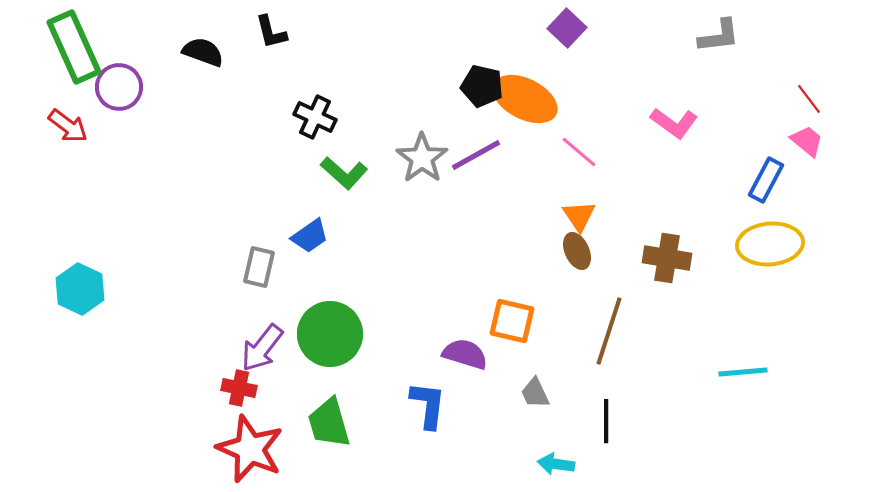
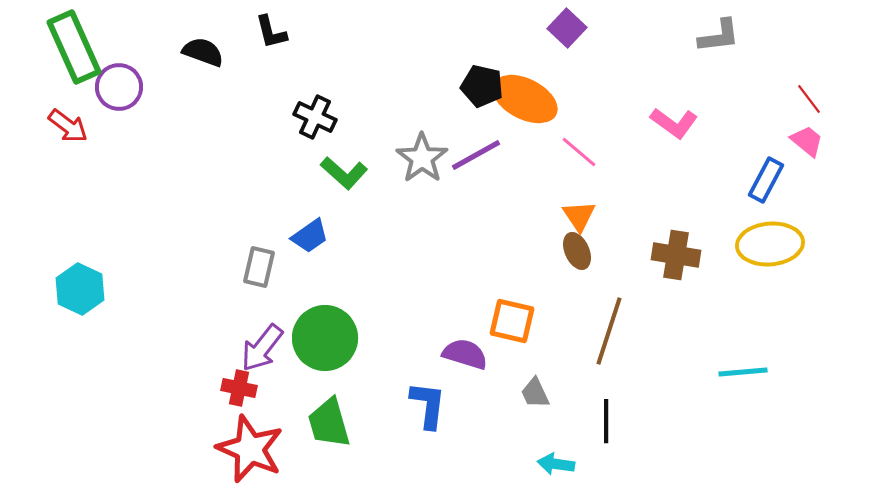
brown cross: moved 9 px right, 3 px up
green circle: moved 5 px left, 4 px down
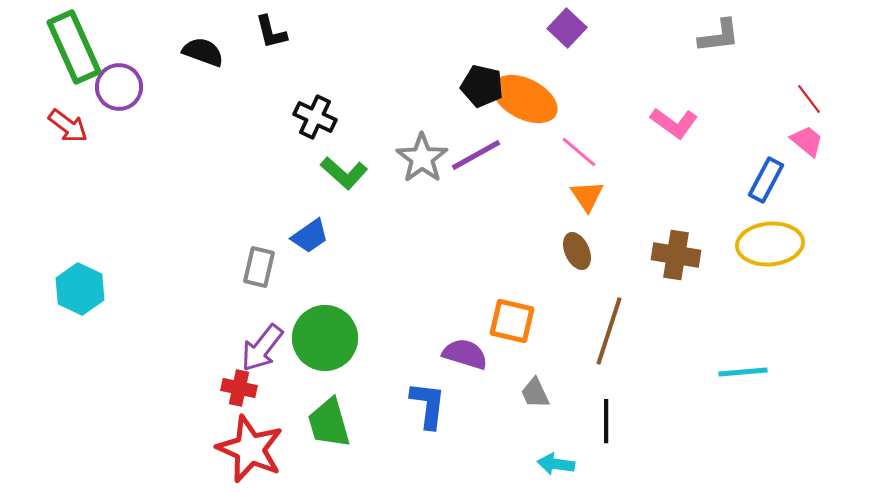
orange triangle: moved 8 px right, 20 px up
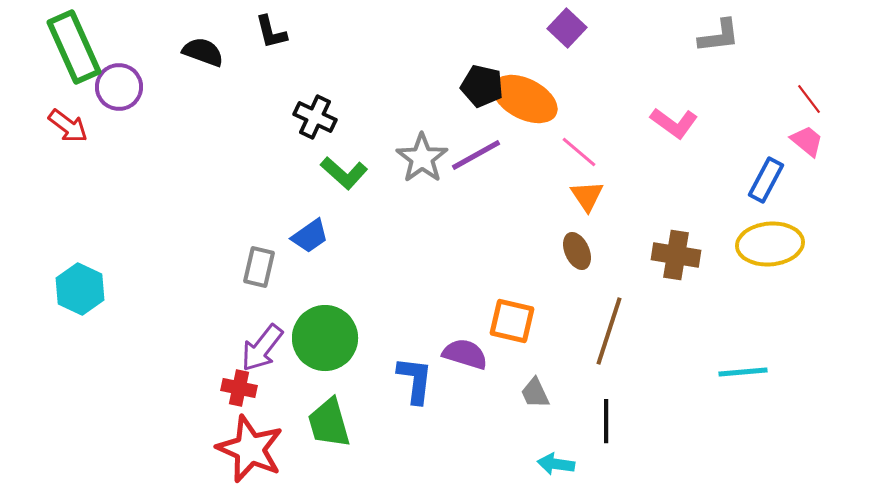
blue L-shape: moved 13 px left, 25 px up
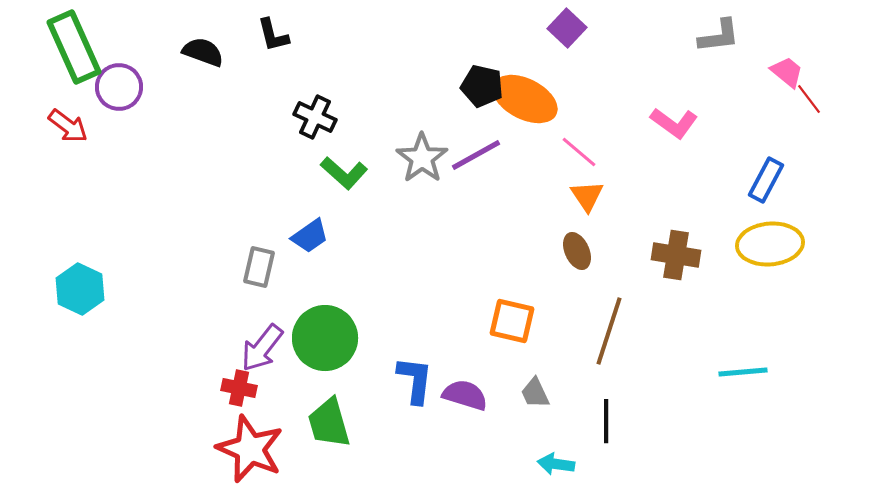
black L-shape: moved 2 px right, 3 px down
pink trapezoid: moved 20 px left, 69 px up
purple semicircle: moved 41 px down
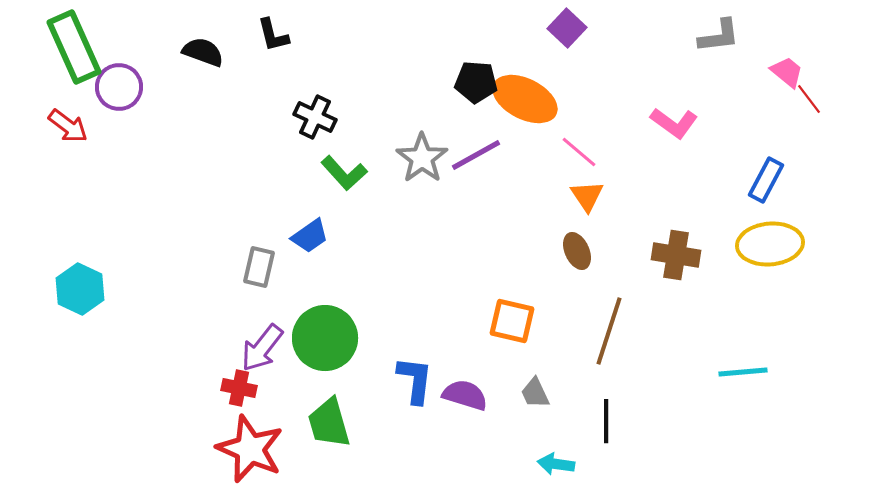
black pentagon: moved 6 px left, 4 px up; rotated 9 degrees counterclockwise
green L-shape: rotated 6 degrees clockwise
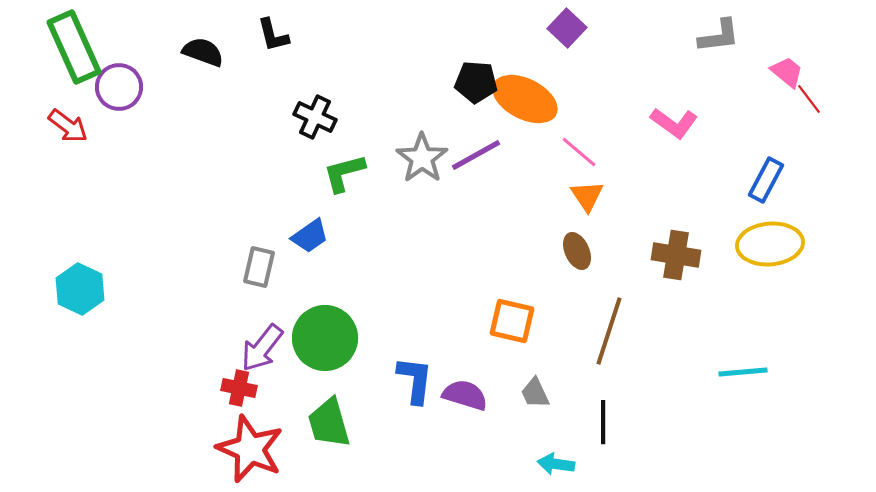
green L-shape: rotated 117 degrees clockwise
black line: moved 3 px left, 1 px down
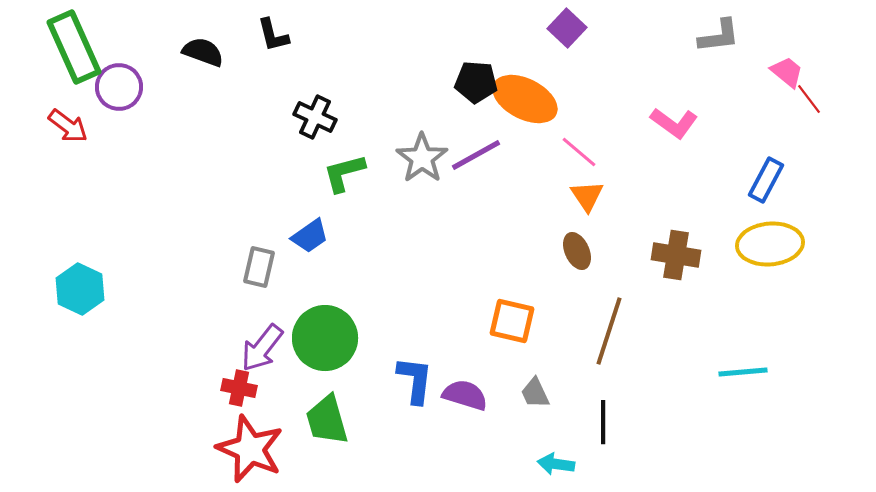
green trapezoid: moved 2 px left, 3 px up
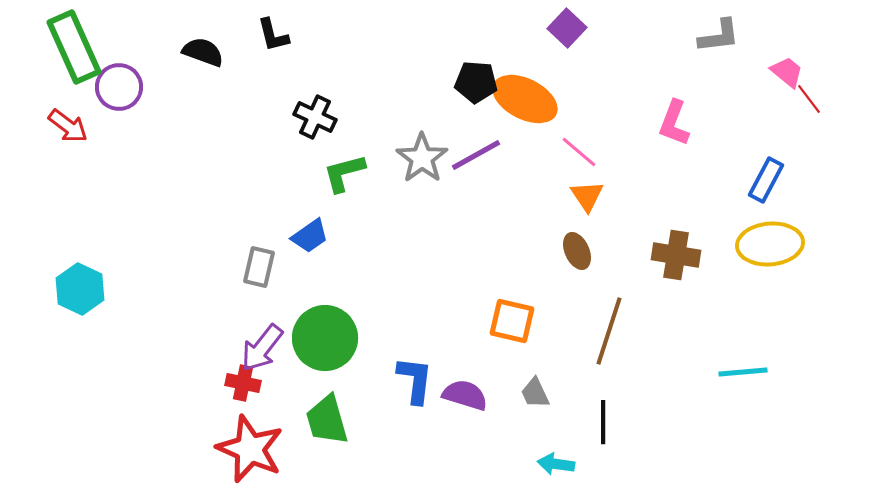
pink L-shape: rotated 75 degrees clockwise
red cross: moved 4 px right, 5 px up
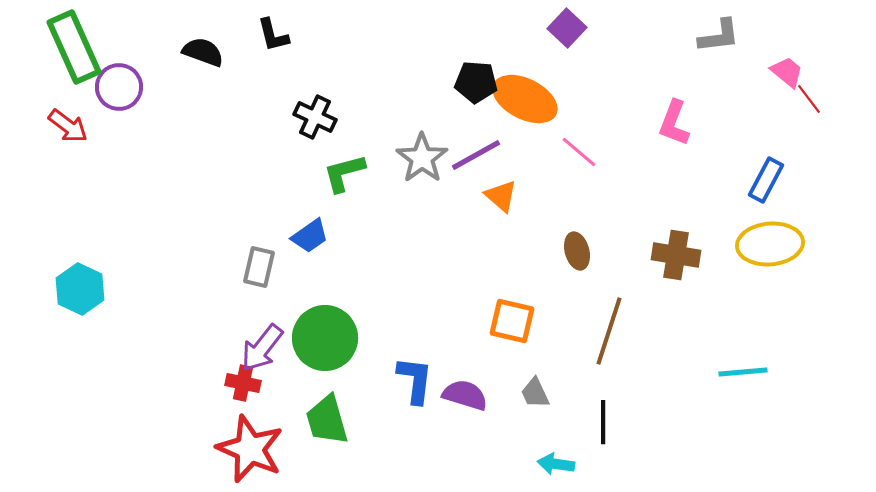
orange triangle: moved 86 px left; rotated 15 degrees counterclockwise
brown ellipse: rotated 9 degrees clockwise
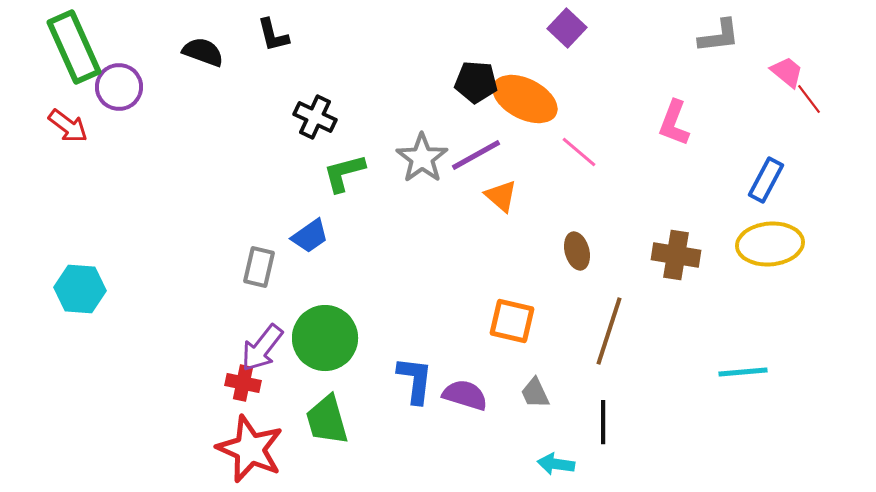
cyan hexagon: rotated 21 degrees counterclockwise
